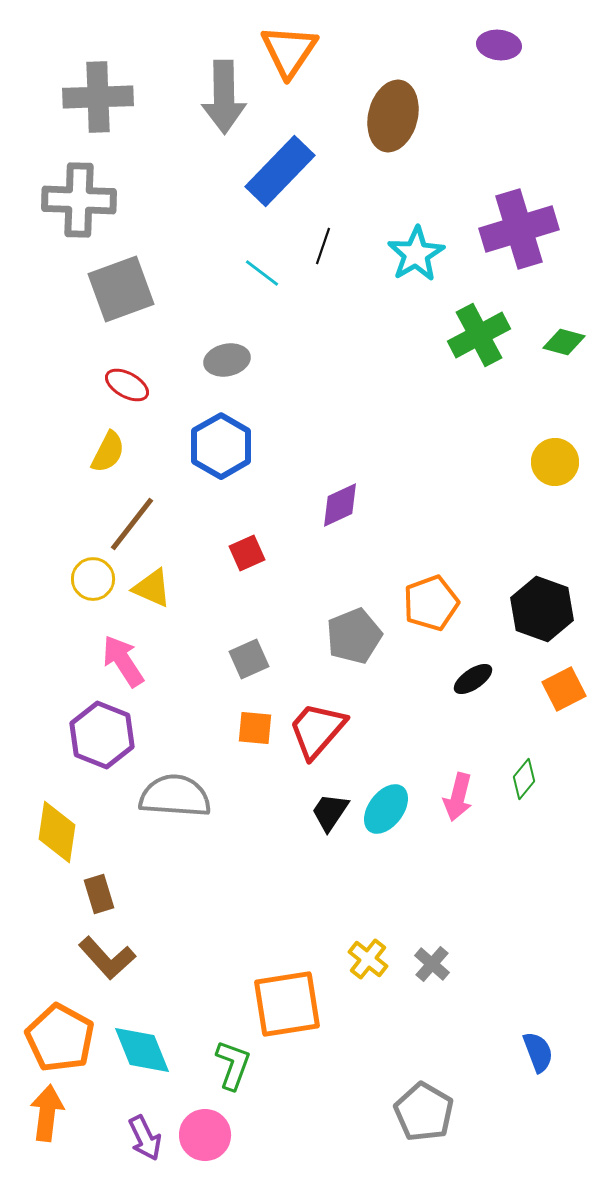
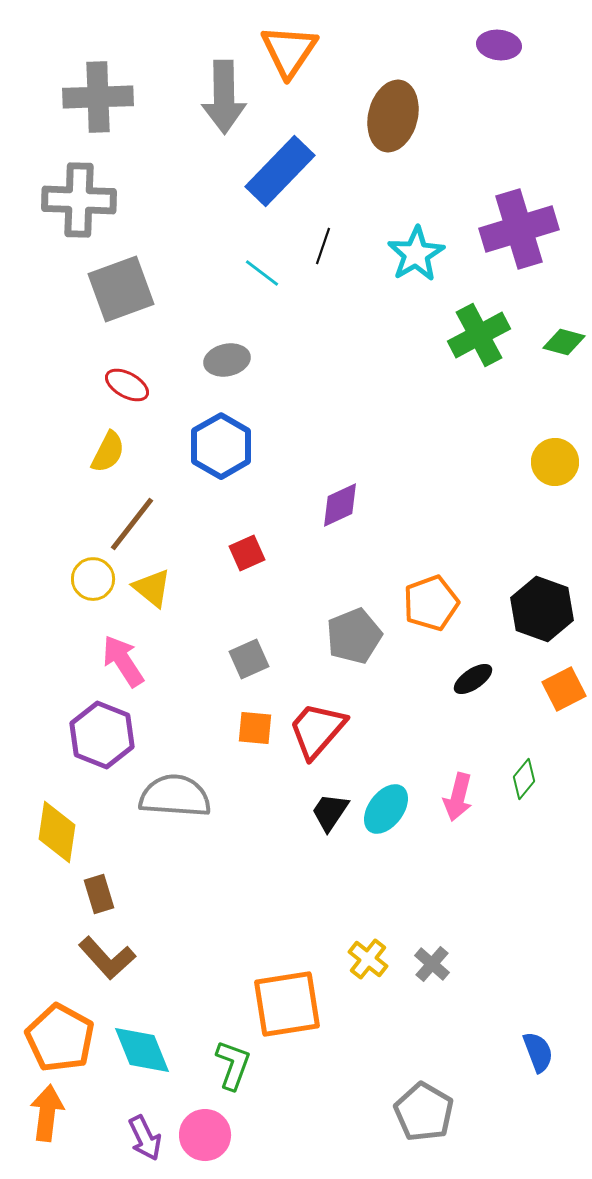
yellow triangle at (152, 588): rotated 15 degrees clockwise
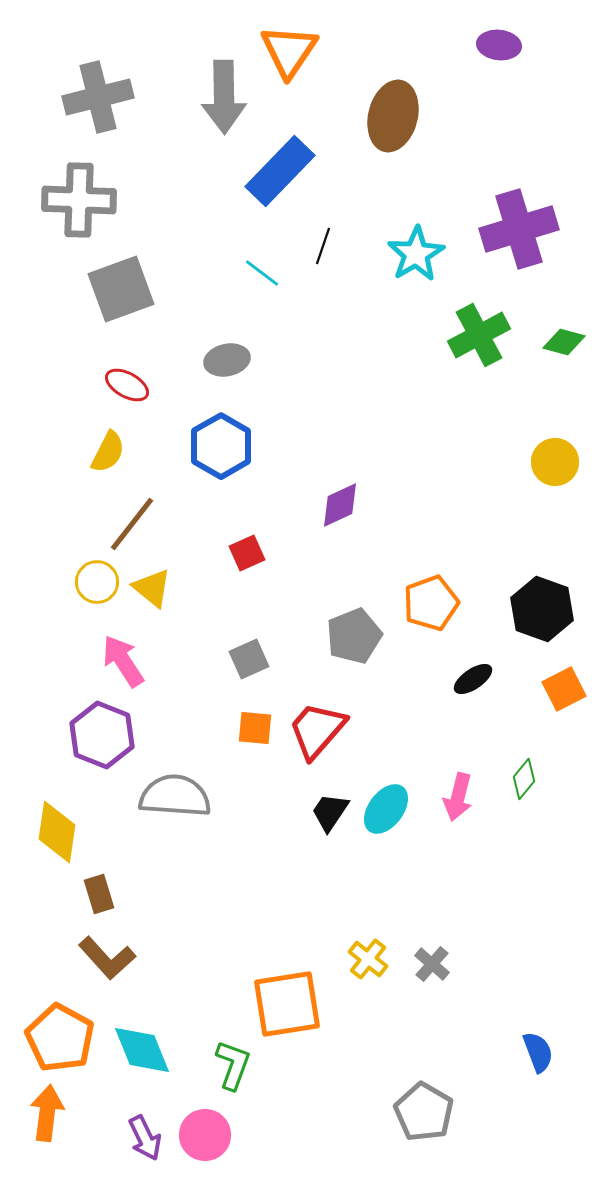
gray cross at (98, 97): rotated 12 degrees counterclockwise
yellow circle at (93, 579): moved 4 px right, 3 px down
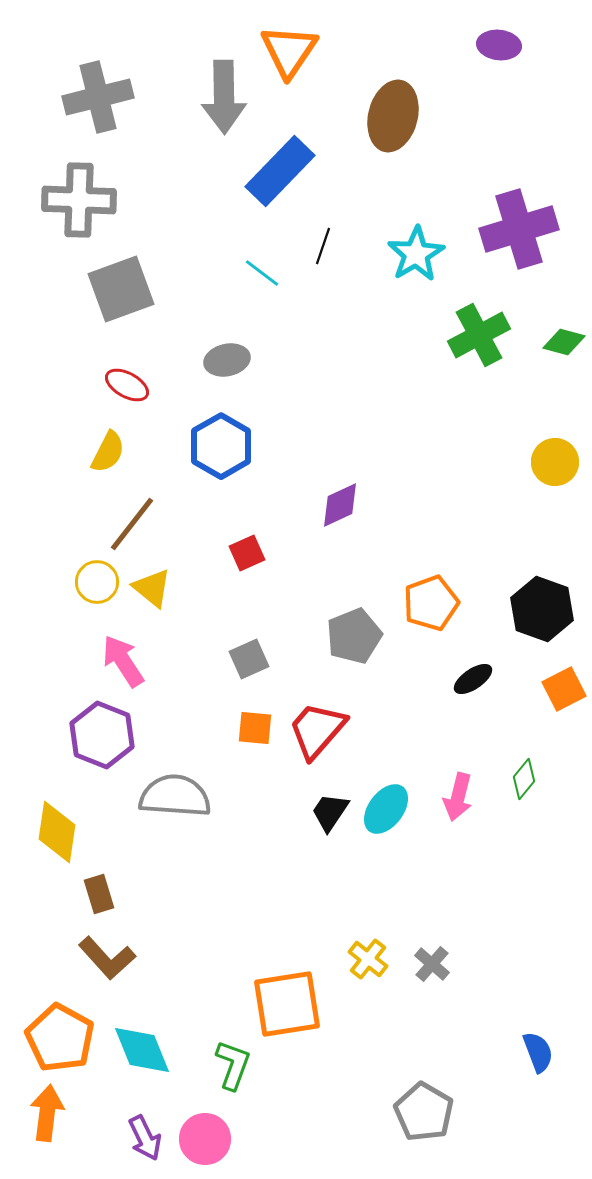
pink circle at (205, 1135): moved 4 px down
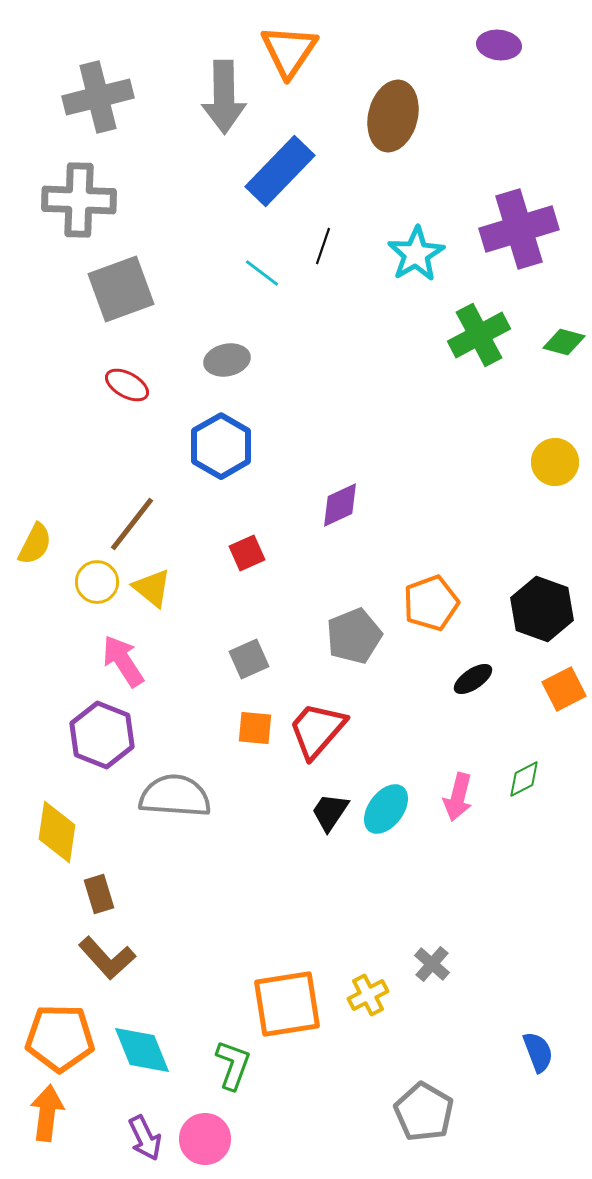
yellow semicircle at (108, 452): moved 73 px left, 92 px down
green diamond at (524, 779): rotated 24 degrees clockwise
yellow cross at (368, 959): moved 36 px down; rotated 24 degrees clockwise
orange pentagon at (60, 1038): rotated 28 degrees counterclockwise
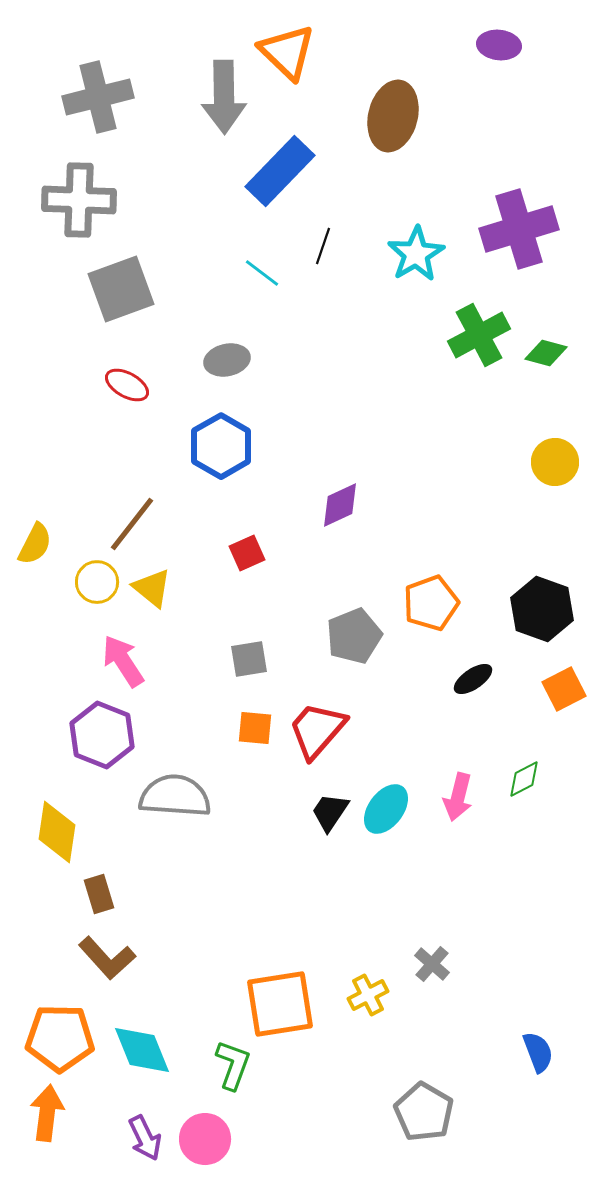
orange triangle at (289, 51): moved 2 px left, 1 px down; rotated 20 degrees counterclockwise
green diamond at (564, 342): moved 18 px left, 11 px down
gray square at (249, 659): rotated 15 degrees clockwise
orange square at (287, 1004): moved 7 px left
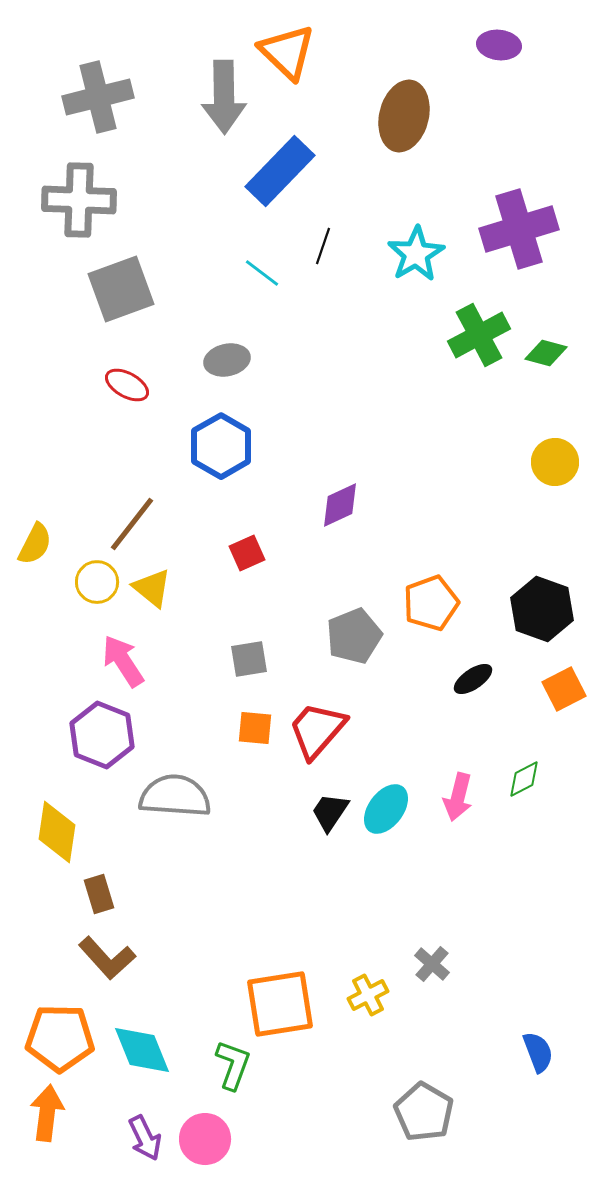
brown ellipse at (393, 116): moved 11 px right
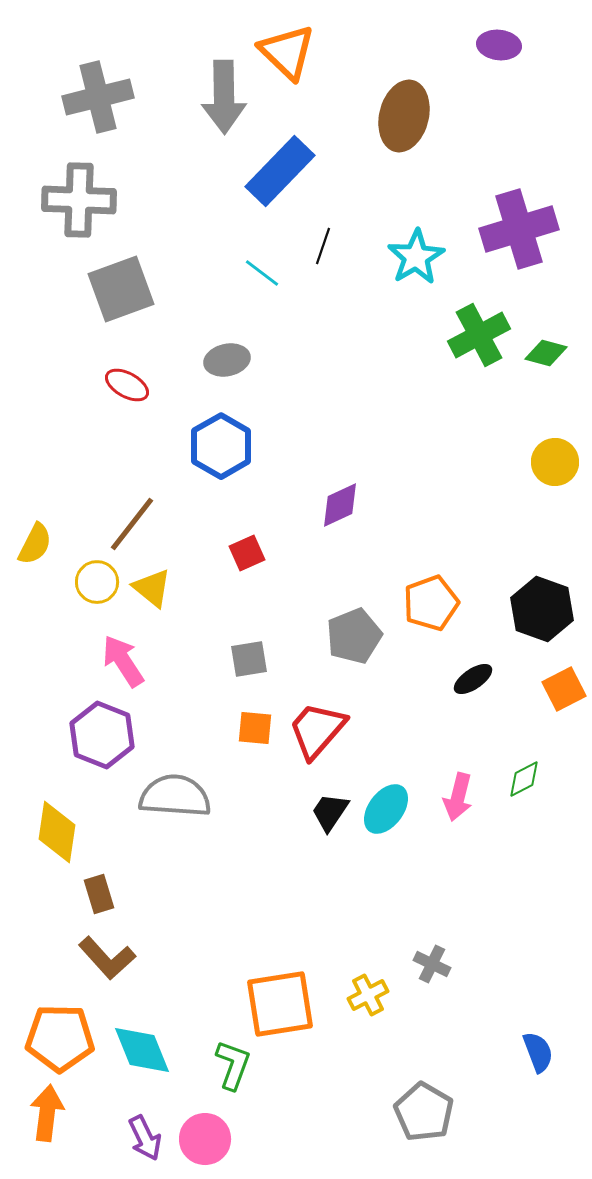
cyan star at (416, 254): moved 3 px down
gray cross at (432, 964): rotated 15 degrees counterclockwise
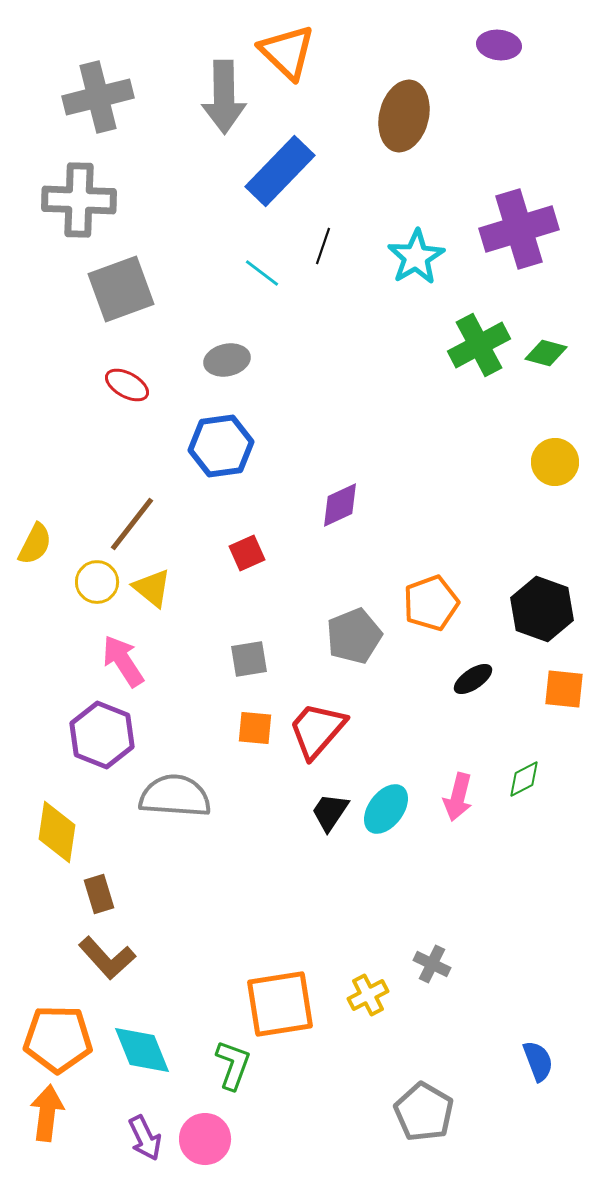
green cross at (479, 335): moved 10 px down
blue hexagon at (221, 446): rotated 22 degrees clockwise
orange square at (564, 689): rotated 33 degrees clockwise
orange pentagon at (60, 1038): moved 2 px left, 1 px down
blue semicircle at (538, 1052): moved 9 px down
